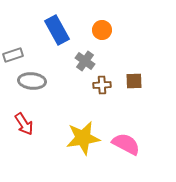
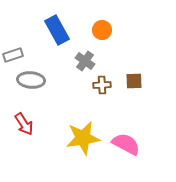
gray ellipse: moved 1 px left, 1 px up
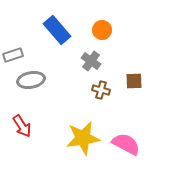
blue rectangle: rotated 12 degrees counterclockwise
gray cross: moved 6 px right
gray ellipse: rotated 16 degrees counterclockwise
brown cross: moved 1 px left, 5 px down; rotated 18 degrees clockwise
red arrow: moved 2 px left, 2 px down
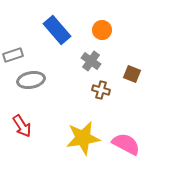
brown square: moved 2 px left, 7 px up; rotated 24 degrees clockwise
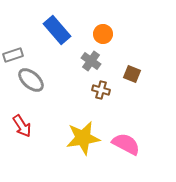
orange circle: moved 1 px right, 4 px down
gray ellipse: rotated 52 degrees clockwise
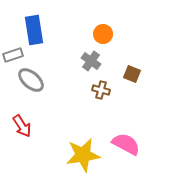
blue rectangle: moved 23 px left; rotated 32 degrees clockwise
yellow star: moved 17 px down
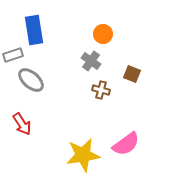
red arrow: moved 2 px up
pink semicircle: rotated 116 degrees clockwise
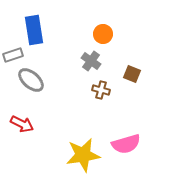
red arrow: rotated 30 degrees counterclockwise
pink semicircle: rotated 20 degrees clockwise
